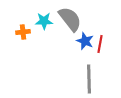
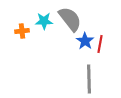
orange cross: moved 1 px left, 1 px up
blue star: rotated 12 degrees clockwise
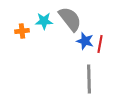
blue star: rotated 18 degrees counterclockwise
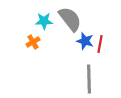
orange cross: moved 11 px right, 11 px down; rotated 24 degrees counterclockwise
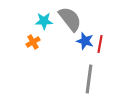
gray line: rotated 8 degrees clockwise
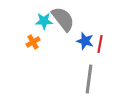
gray semicircle: moved 7 px left
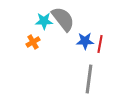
blue star: rotated 18 degrees counterclockwise
